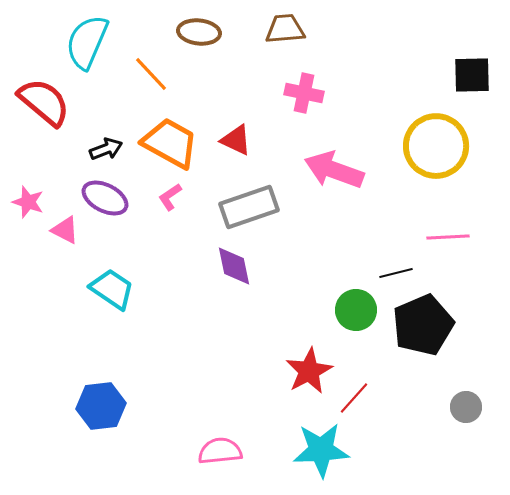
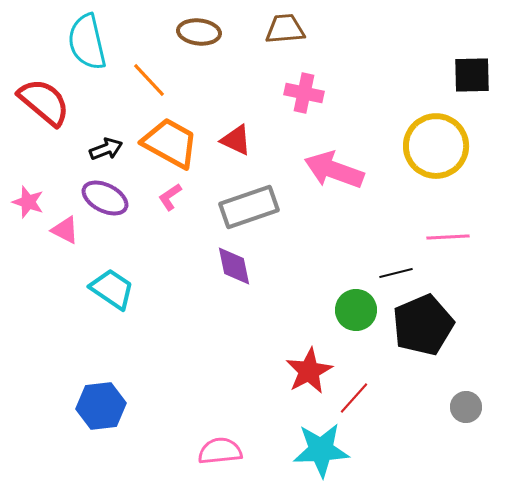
cyan semicircle: rotated 36 degrees counterclockwise
orange line: moved 2 px left, 6 px down
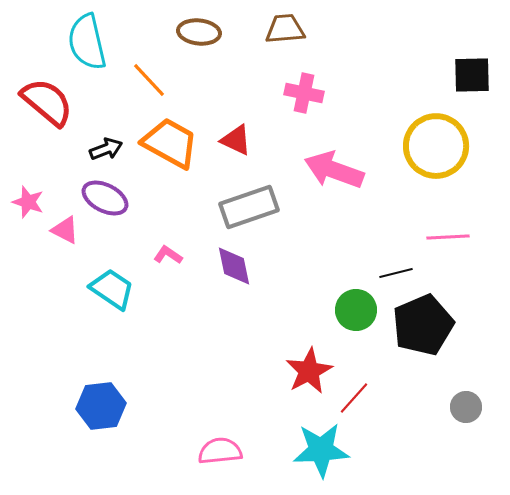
red semicircle: moved 3 px right
pink L-shape: moved 2 px left, 58 px down; rotated 68 degrees clockwise
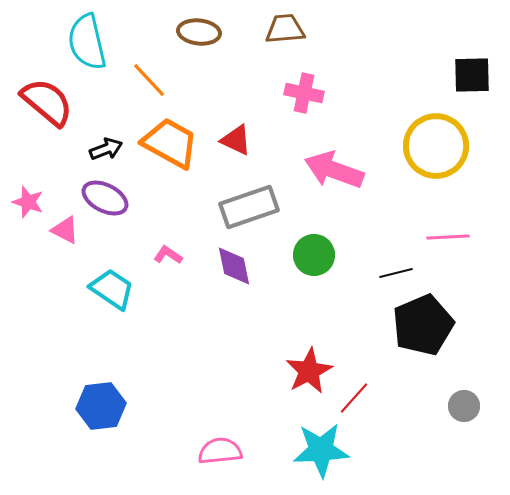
green circle: moved 42 px left, 55 px up
gray circle: moved 2 px left, 1 px up
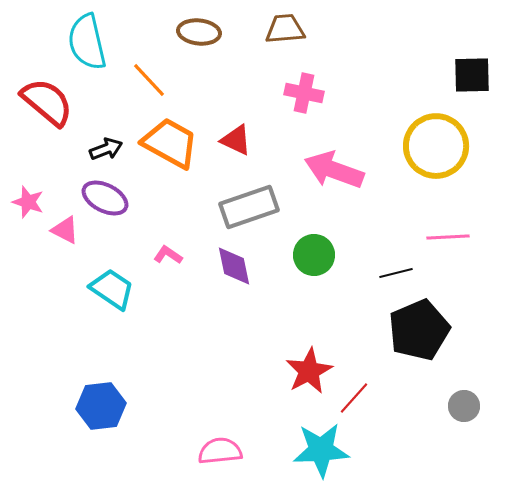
black pentagon: moved 4 px left, 5 px down
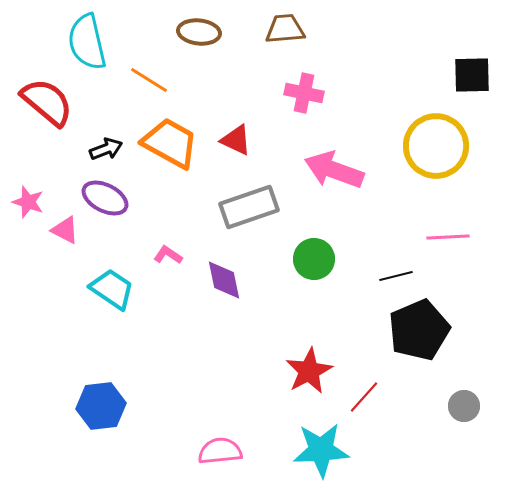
orange line: rotated 15 degrees counterclockwise
green circle: moved 4 px down
purple diamond: moved 10 px left, 14 px down
black line: moved 3 px down
red line: moved 10 px right, 1 px up
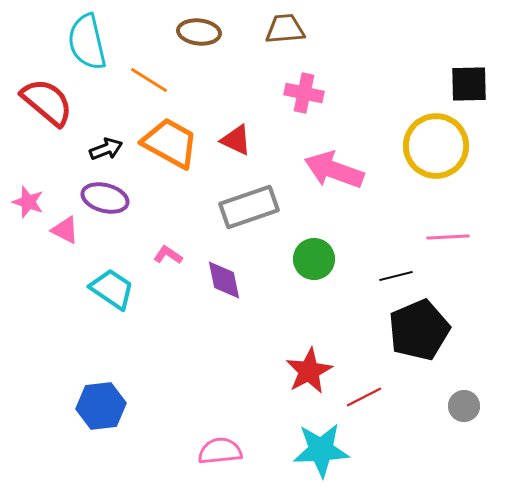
black square: moved 3 px left, 9 px down
purple ellipse: rotated 12 degrees counterclockwise
red line: rotated 21 degrees clockwise
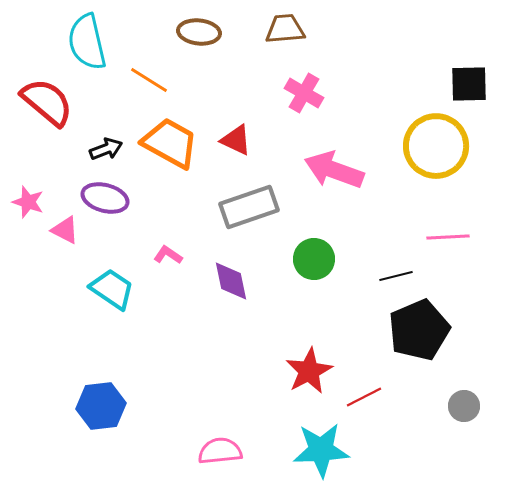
pink cross: rotated 18 degrees clockwise
purple diamond: moved 7 px right, 1 px down
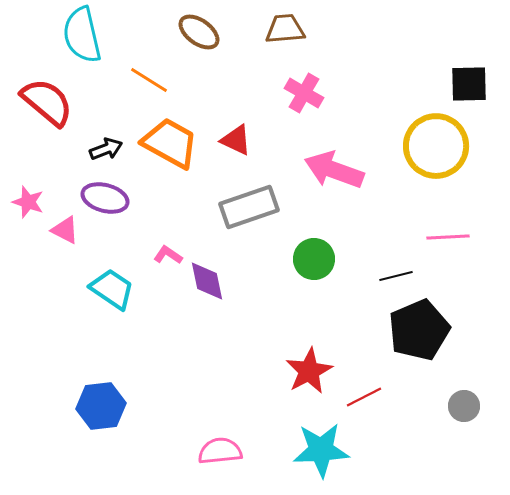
brown ellipse: rotated 30 degrees clockwise
cyan semicircle: moved 5 px left, 7 px up
purple diamond: moved 24 px left
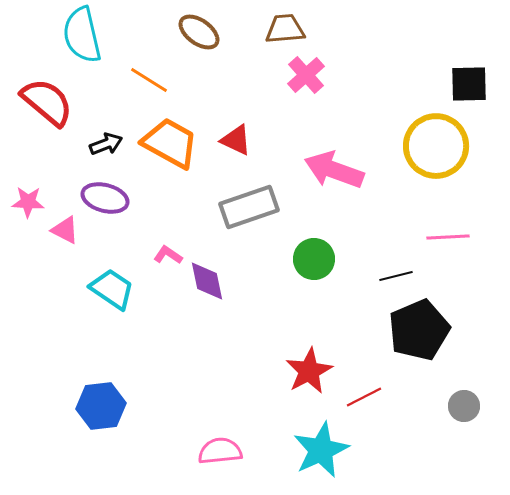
pink cross: moved 2 px right, 18 px up; rotated 18 degrees clockwise
black arrow: moved 5 px up
pink star: rotated 16 degrees counterclockwise
cyan star: rotated 22 degrees counterclockwise
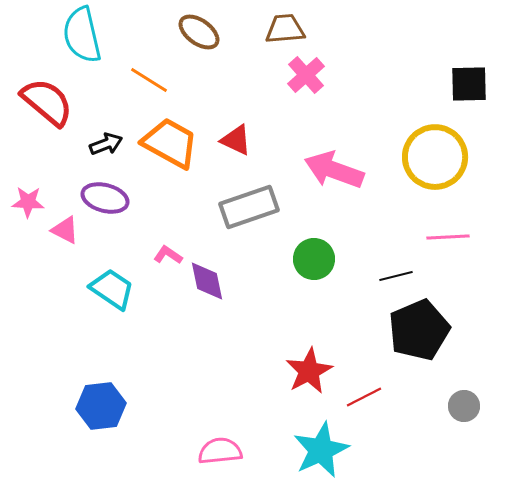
yellow circle: moved 1 px left, 11 px down
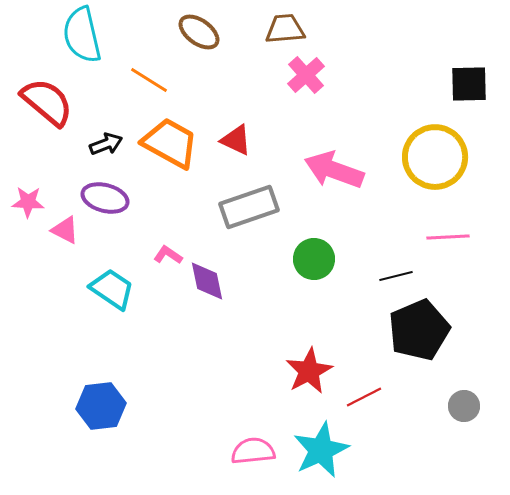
pink semicircle: moved 33 px right
